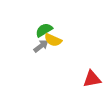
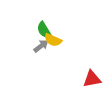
green semicircle: rotated 90 degrees counterclockwise
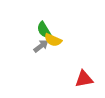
red triangle: moved 8 px left
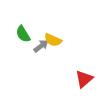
green semicircle: moved 21 px left, 4 px down
red triangle: rotated 30 degrees counterclockwise
